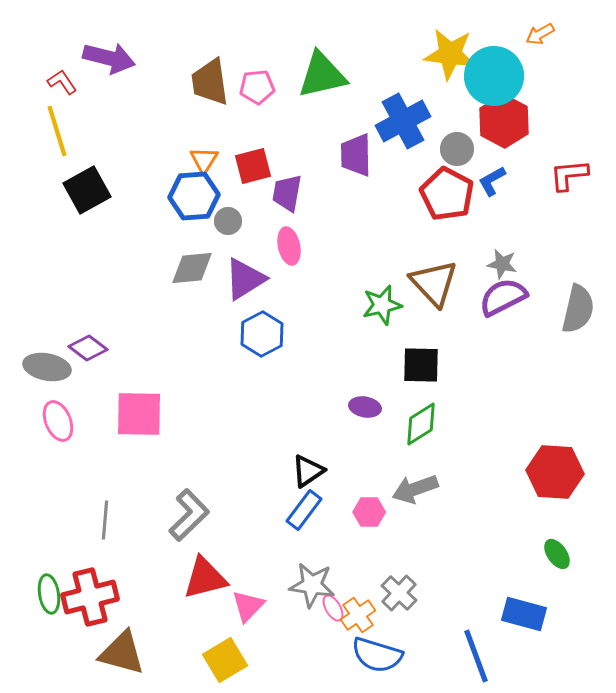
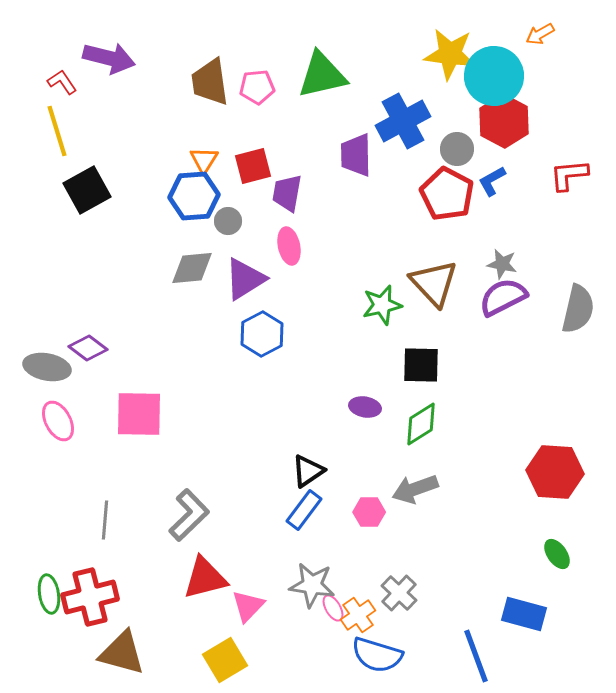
pink ellipse at (58, 421): rotated 6 degrees counterclockwise
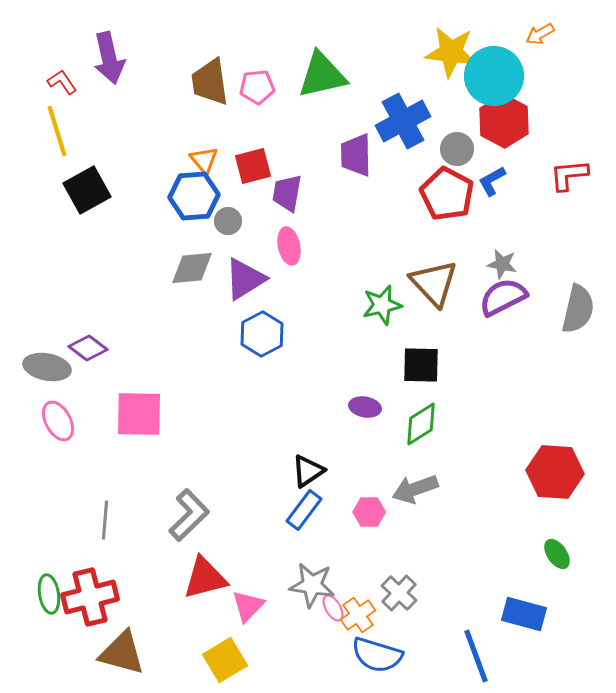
yellow star at (450, 54): moved 1 px right, 2 px up
purple arrow at (109, 58): rotated 63 degrees clockwise
orange triangle at (204, 160): rotated 12 degrees counterclockwise
